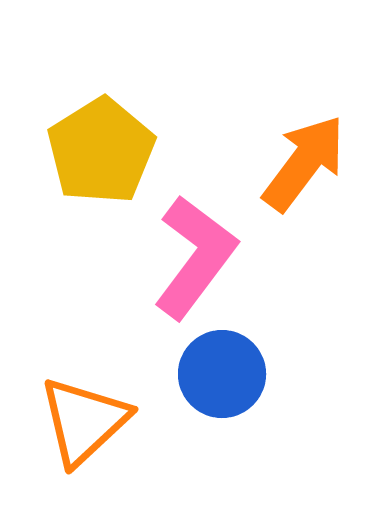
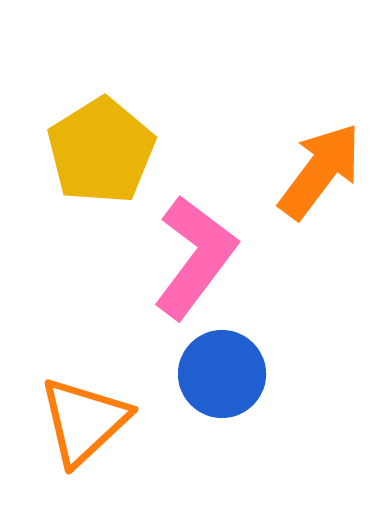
orange arrow: moved 16 px right, 8 px down
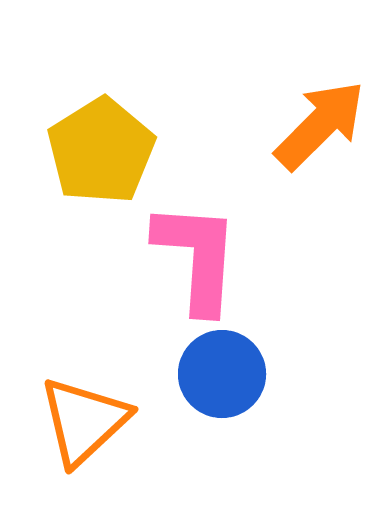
orange arrow: moved 46 px up; rotated 8 degrees clockwise
pink L-shape: moved 2 px right; rotated 33 degrees counterclockwise
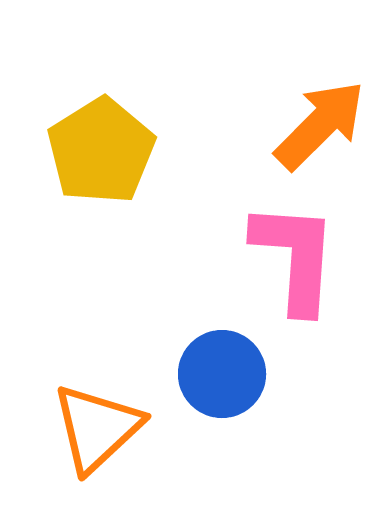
pink L-shape: moved 98 px right
orange triangle: moved 13 px right, 7 px down
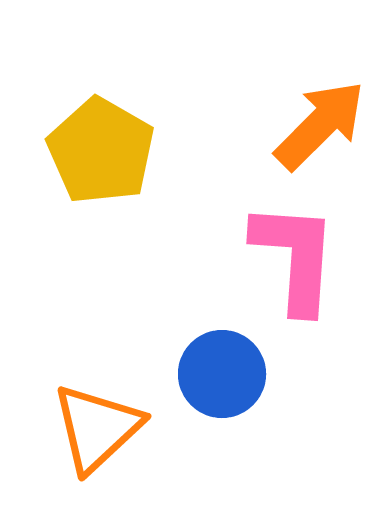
yellow pentagon: rotated 10 degrees counterclockwise
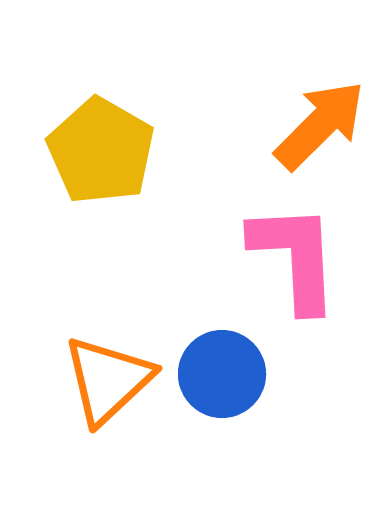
pink L-shape: rotated 7 degrees counterclockwise
orange triangle: moved 11 px right, 48 px up
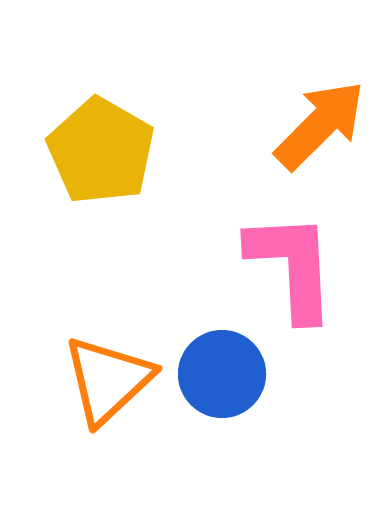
pink L-shape: moved 3 px left, 9 px down
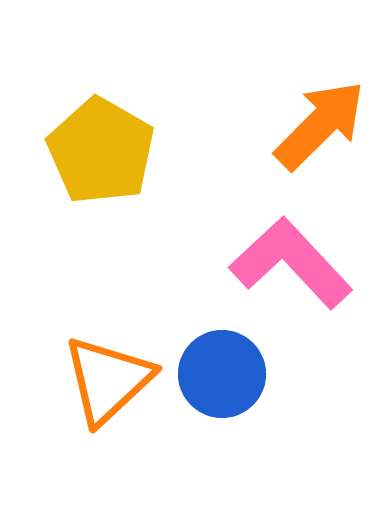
pink L-shape: moved 1 px left, 3 px up; rotated 40 degrees counterclockwise
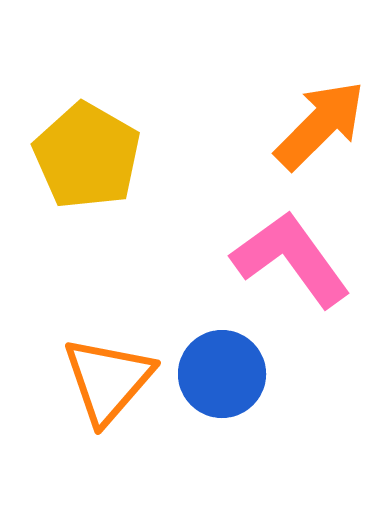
yellow pentagon: moved 14 px left, 5 px down
pink L-shape: moved 4 px up; rotated 7 degrees clockwise
orange triangle: rotated 6 degrees counterclockwise
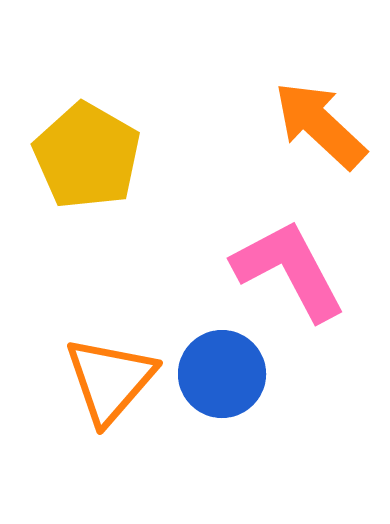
orange arrow: rotated 92 degrees counterclockwise
pink L-shape: moved 2 px left, 11 px down; rotated 8 degrees clockwise
orange triangle: moved 2 px right
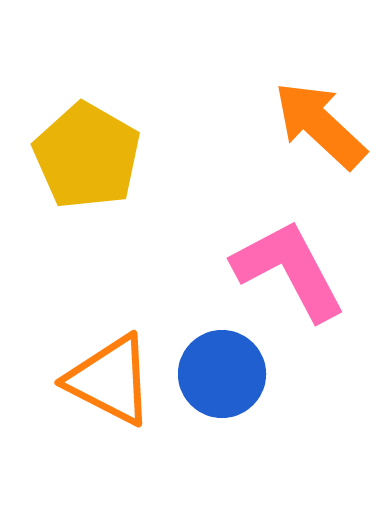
orange triangle: rotated 44 degrees counterclockwise
